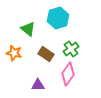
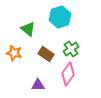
cyan hexagon: moved 2 px right, 1 px up
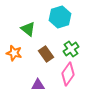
brown rectangle: rotated 21 degrees clockwise
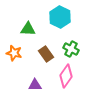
cyan hexagon: rotated 15 degrees counterclockwise
green triangle: rotated 35 degrees counterclockwise
green cross: rotated 28 degrees counterclockwise
pink diamond: moved 2 px left, 2 px down
purple triangle: moved 3 px left
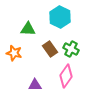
brown rectangle: moved 4 px right, 5 px up
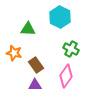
brown rectangle: moved 14 px left, 16 px down
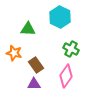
purple triangle: moved 1 px left, 1 px up
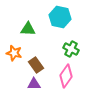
cyan hexagon: rotated 15 degrees counterclockwise
